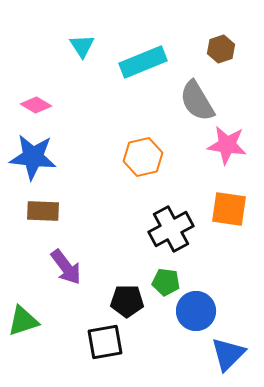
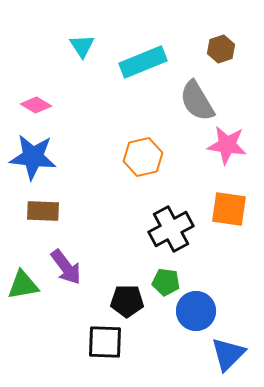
green triangle: moved 36 px up; rotated 8 degrees clockwise
black square: rotated 12 degrees clockwise
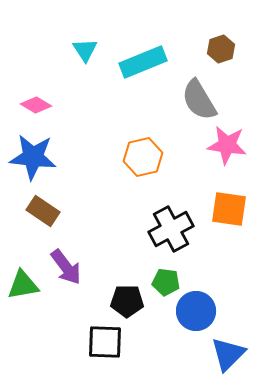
cyan triangle: moved 3 px right, 4 px down
gray semicircle: moved 2 px right, 1 px up
brown rectangle: rotated 32 degrees clockwise
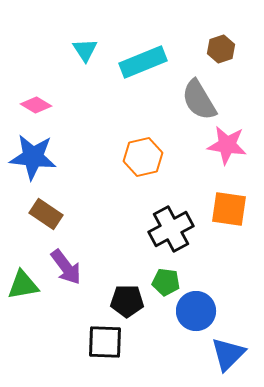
brown rectangle: moved 3 px right, 3 px down
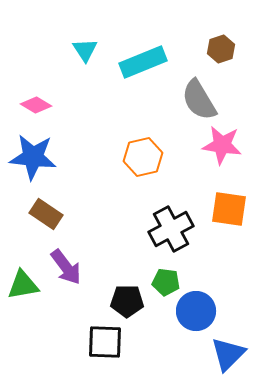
pink star: moved 5 px left
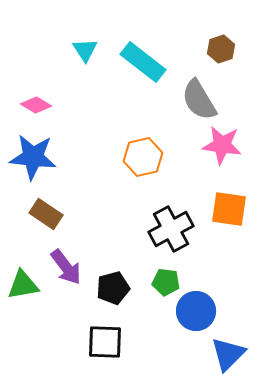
cyan rectangle: rotated 60 degrees clockwise
black pentagon: moved 14 px left, 13 px up; rotated 16 degrees counterclockwise
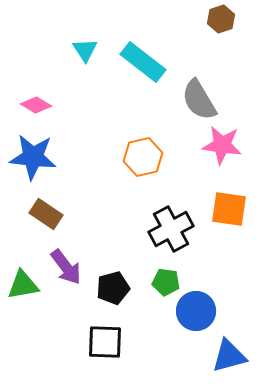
brown hexagon: moved 30 px up
blue triangle: moved 1 px right, 2 px down; rotated 30 degrees clockwise
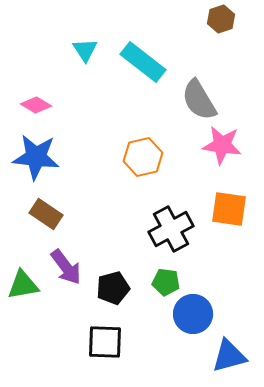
blue star: moved 3 px right
blue circle: moved 3 px left, 3 px down
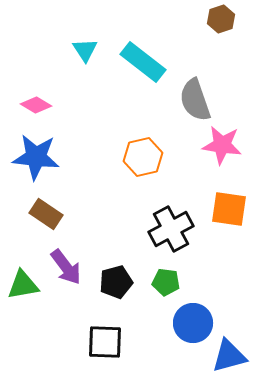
gray semicircle: moved 4 px left; rotated 12 degrees clockwise
black pentagon: moved 3 px right, 6 px up
blue circle: moved 9 px down
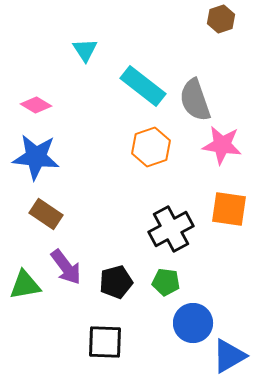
cyan rectangle: moved 24 px down
orange hexagon: moved 8 px right, 10 px up; rotated 6 degrees counterclockwise
green triangle: moved 2 px right
blue triangle: rotated 15 degrees counterclockwise
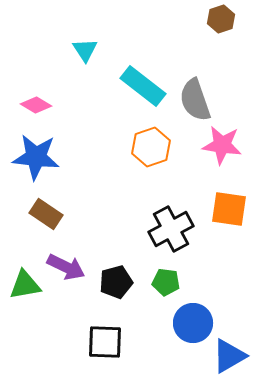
purple arrow: rotated 27 degrees counterclockwise
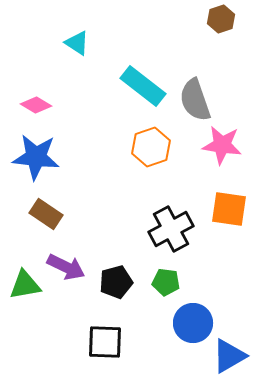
cyan triangle: moved 8 px left, 7 px up; rotated 24 degrees counterclockwise
